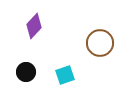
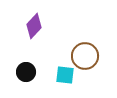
brown circle: moved 15 px left, 13 px down
cyan square: rotated 24 degrees clockwise
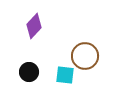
black circle: moved 3 px right
